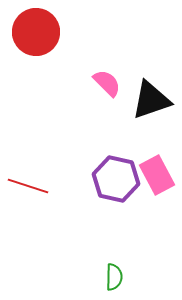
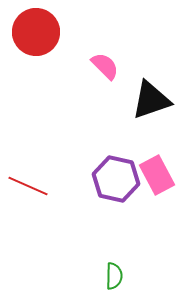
pink semicircle: moved 2 px left, 17 px up
red line: rotated 6 degrees clockwise
green semicircle: moved 1 px up
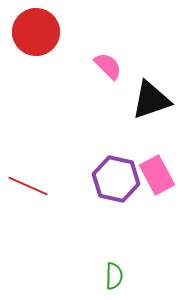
pink semicircle: moved 3 px right
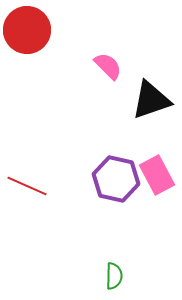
red circle: moved 9 px left, 2 px up
red line: moved 1 px left
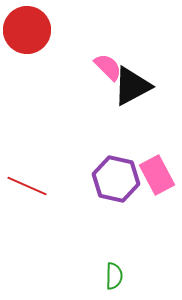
pink semicircle: moved 1 px down
black triangle: moved 19 px left, 14 px up; rotated 9 degrees counterclockwise
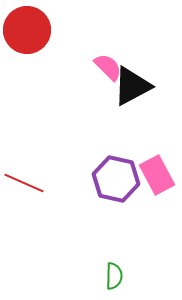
red line: moved 3 px left, 3 px up
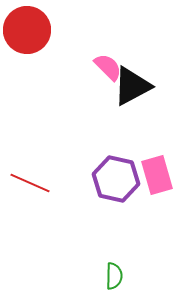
pink rectangle: rotated 12 degrees clockwise
red line: moved 6 px right
